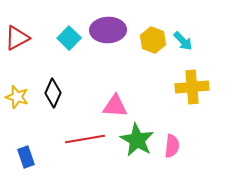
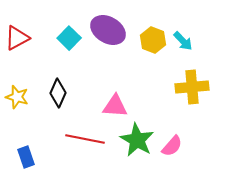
purple ellipse: rotated 32 degrees clockwise
black diamond: moved 5 px right
red line: rotated 21 degrees clockwise
pink semicircle: rotated 35 degrees clockwise
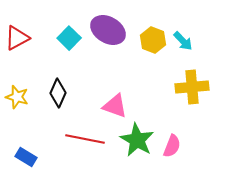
pink triangle: rotated 16 degrees clockwise
pink semicircle: rotated 20 degrees counterclockwise
blue rectangle: rotated 40 degrees counterclockwise
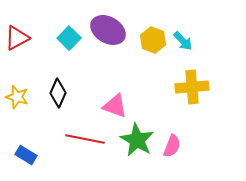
blue rectangle: moved 2 px up
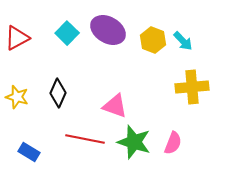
cyan square: moved 2 px left, 5 px up
green star: moved 3 px left, 2 px down; rotated 12 degrees counterclockwise
pink semicircle: moved 1 px right, 3 px up
blue rectangle: moved 3 px right, 3 px up
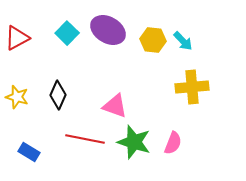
yellow hexagon: rotated 15 degrees counterclockwise
black diamond: moved 2 px down
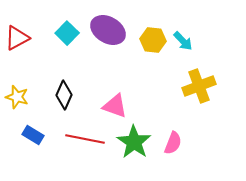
yellow cross: moved 7 px right, 1 px up; rotated 16 degrees counterclockwise
black diamond: moved 6 px right
green star: rotated 16 degrees clockwise
blue rectangle: moved 4 px right, 17 px up
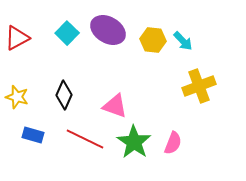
blue rectangle: rotated 15 degrees counterclockwise
red line: rotated 15 degrees clockwise
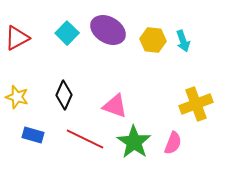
cyan arrow: rotated 25 degrees clockwise
yellow cross: moved 3 px left, 18 px down
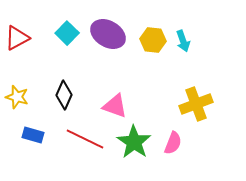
purple ellipse: moved 4 px down
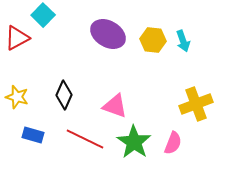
cyan square: moved 24 px left, 18 px up
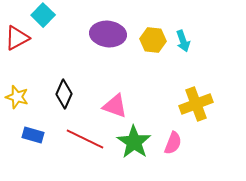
purple ellipse: rotated 24 degrees counterclockwise
black diamond: moved 1 px up
